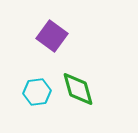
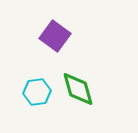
purple square: moved 3 px right
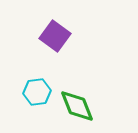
green diamond: moved 1 px left, 17 px down; rotated 6 degrees counterclockwise
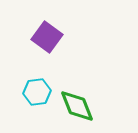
purple square: moved 8 px left, 1 px down
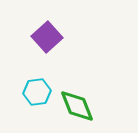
purple square: rotated 12 degrees clockwise
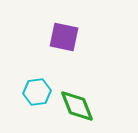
purple square: moved 17 px right; rotated 36 degrees counterclockwise
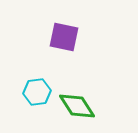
green diamond: rotated 12 degrees counterclockwise
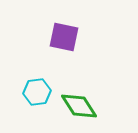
green diamond: moved 2 px right
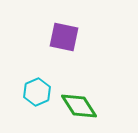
cyan hexagon: rotated 16 degrees counterclockwise
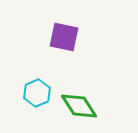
cyan hexagon: moved 1 px down
